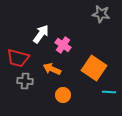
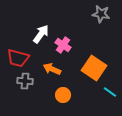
cyan line: moved 1 px right; rotated 32 degrees clockwise
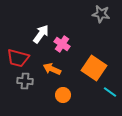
pink cross: moved 1 px left, 1 px up
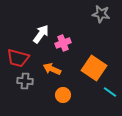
pink cross: moved 1 px right, 1 px up; rotated 35 degrees clockwise
